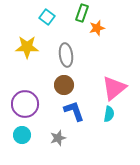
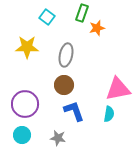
gray ellipse: rotated 20 degrees clockwise
pink triangle: moved 4 px right, 1 px down; rotated 28 degrees clockwise
gray star: rotated 28 degrees clockwise
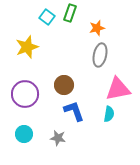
green rectangle: moved 12 px left
yellow star: rotated 20 degrees counterclockwise
gray ellipse: moved 34 px right
purple circle: moved 10 px up
cyan circle: moved 2 px right, 1 px up
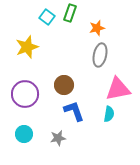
gray star: rotated 21 degrees counterclockwise
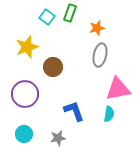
brown circle: moved 11 px left, 18 px up
